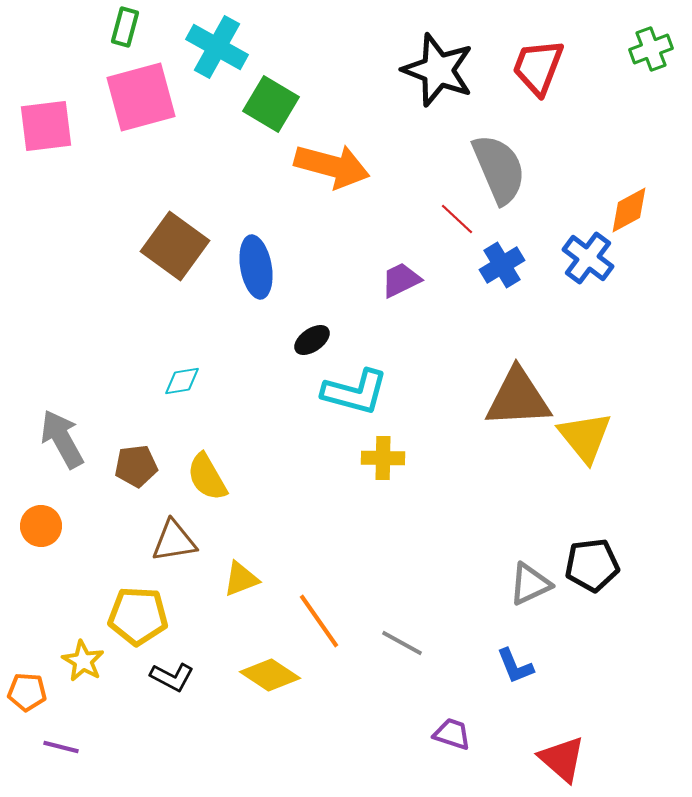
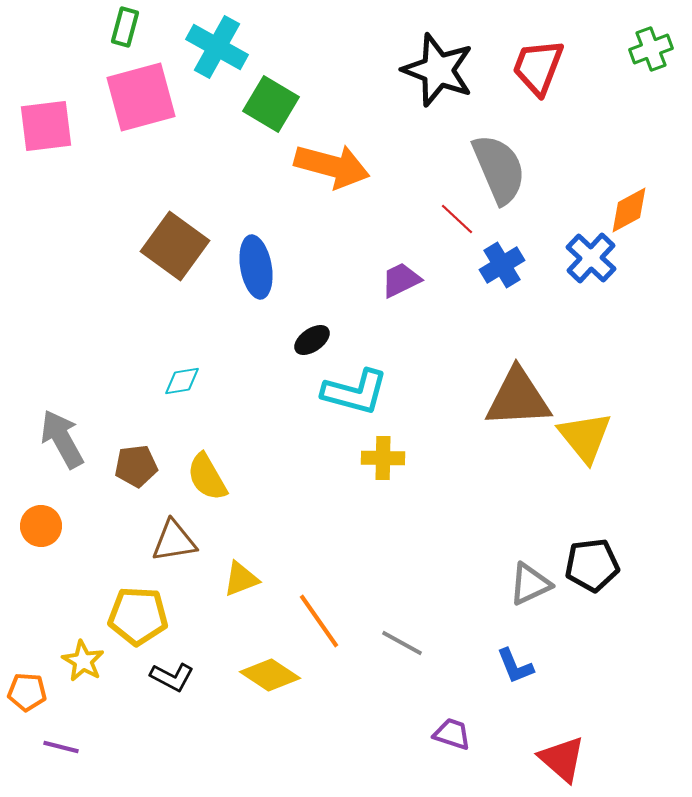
blue cross at (588, 258): moved 3 px right; rotated 6 degrees clockwise
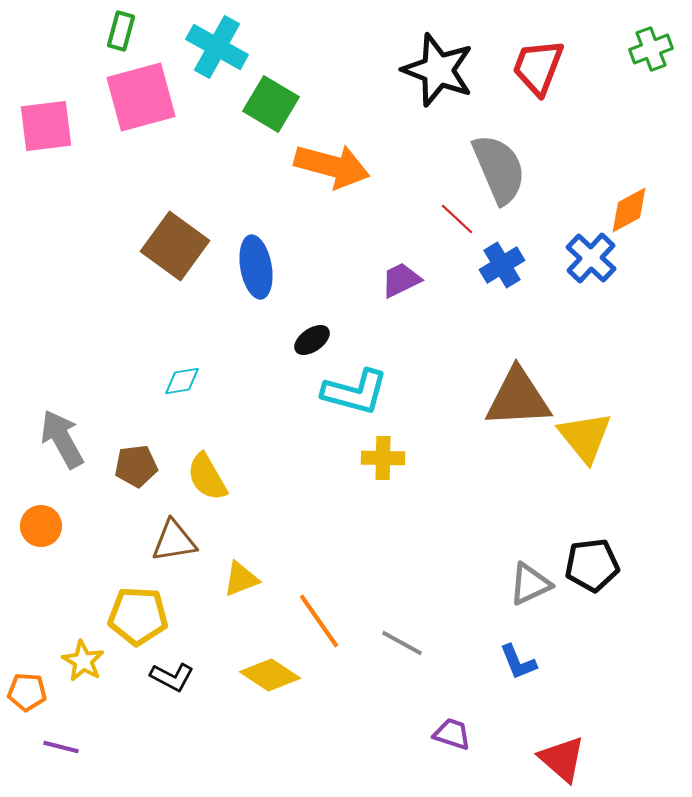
green rectangle at (125, 27): moved 4 px left, 4 px down
blue L-shape at (515, 666): moved 3 px right, 4 px up
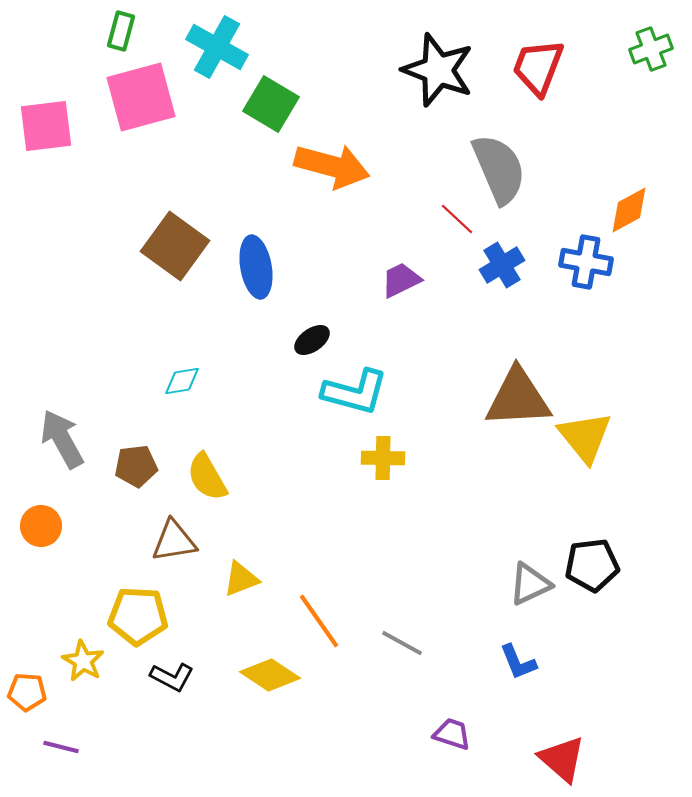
blue cross at (591, 258): moved 5 px left, 4 px down; rotated 33 degrees counterclockwise
